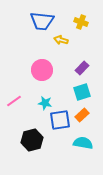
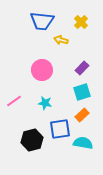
yellow cross: rotated 24 degrees clockwise
blue square: moved 9 px down
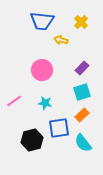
blue square: moved 1 px left, 1 px up
cyan semicircle: rotated 138 degrees counterclockwise
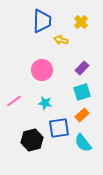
blue trapezoid: rotated 95 degrees counterclockwise
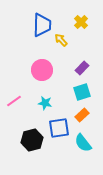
blue trapezoid: moved 4 px down
yellow arrow: rotated 32 degrees clockwise
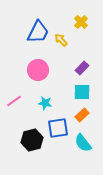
blue trapezoid: moved 4 px left, 7 px down; rotated 25 degrees clockwise
pink circle: moved 4 px left
cyan square: rotated 18 degrees clockwise
blue square: moved 1 px left
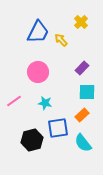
pink circle: moved 2 px down
cyan square: moved 5 px right
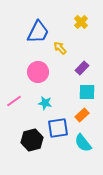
yellow arrow: moved 1 px left, 8 px down
